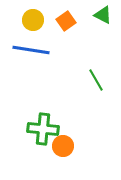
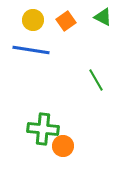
green triangle: moved 2 px down
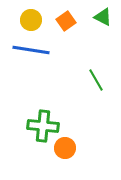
yellow circle: moved 2 px left
green cross: moved 3 px up
orange circle: moved 2 px right, 2 px down
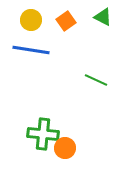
green line: rotated 35 degrees counterclockwise
green cross: moved 8 px down
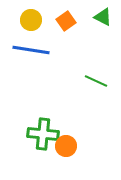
green line: moved 1 px down
orange circle: moved 1 px right, 2 px up
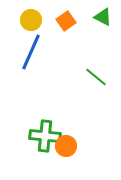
blue line: moved 2 px down; rotated 75 degrees counterclockwise
green line: moved 4 px up; rotated 15 degrees clockwise
green cross: moved 2 px right, 2 px down
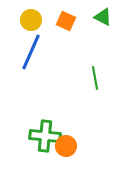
orange square: rotated 30 degrees counterclockwise
green line: moved 1 px left, 1 px down; rotated 40 degrees clockwise
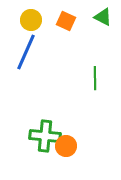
blue line: moved 5 px left
green line: rotated 10 degrees clockwise
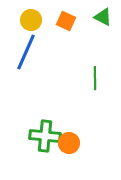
orange circle: moved 3 px right, 3 px up
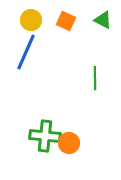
green triangle: moved 3 px down
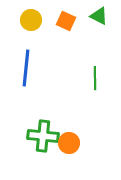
green triangle: moved 4 px left, 4 px up
blue line: moved 16 px down; rotated 18 degrees counterclockwise
green cross: moved 2 px left
